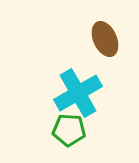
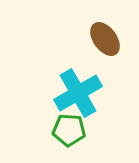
brown ellipse: rotated 12 degrees counterclockwise
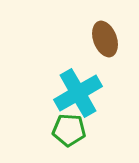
brown ellipse: rotated 16 degrees clockwise
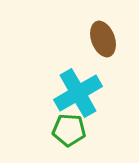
brown ellipse: moved 2 px left
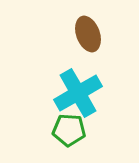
brown ellipse: moved 15 px left, 5 px up
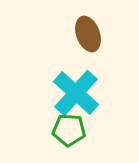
cyan cross: moved 2 px left; rotated 18 degrees counterclockwise
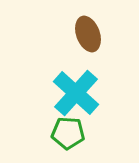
green pentagon: moved 1 px left, 3 px down
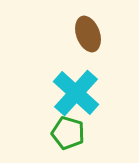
green pentagon: rotated 12 degrees clockwise
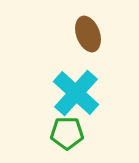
green pentagon: moved 1 px left; rotated 16 degrees counterclockwise
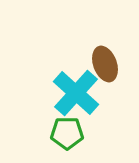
brown ellipse: moved 17 px right, 30 px down
